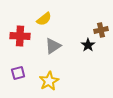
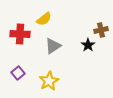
red cross: moved 2 px up
purple square: rotated 24 degrees counterclockwise
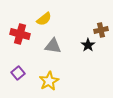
red cross: rotated 12 degrees clockwise
gray triangle: rotated 42 degrees clockwise
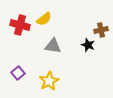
red cross: moved 9 px up
black star: rotated 16 degrees counterclockwise
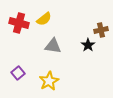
red cross: moved 1 px left, 2 px up
black star: rotated 16 degrees clockwise
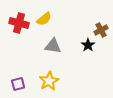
brown cross: rotated 16 degrees counterclockwise
purple square: moved 11 px down; rotated 24 degrees clockwise
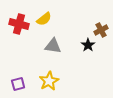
red cross: moved 1 px down
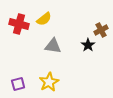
yellow star: moved 1 px down
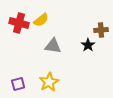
yellow semicircle: moved 3 px left, 1 px down
red cross: moved 1 px up
brown cross: rotated 24 degrees clockwise
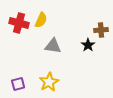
yellow semicircle: rotated 28 degrees counterclockwise
